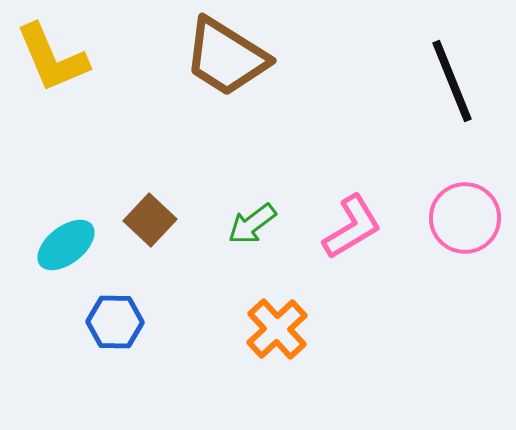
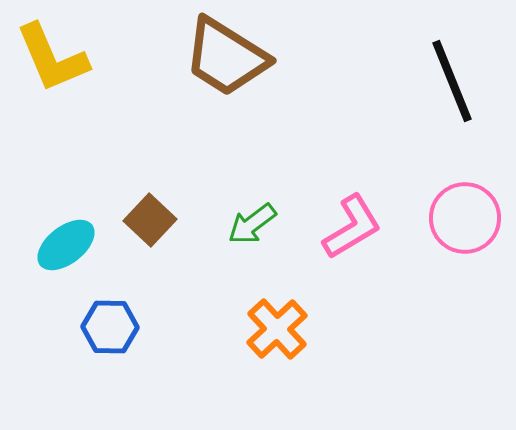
blue hexagon: moved 5 px left, 5 px down
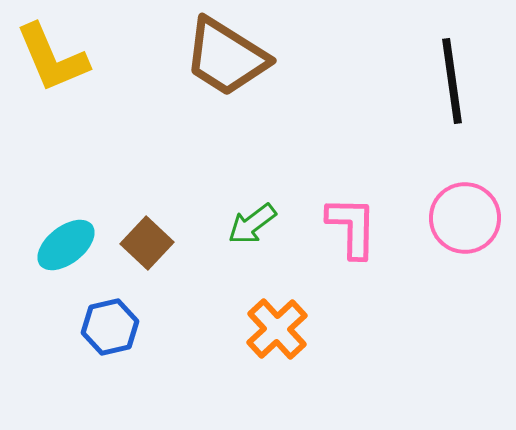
black line: rotated 14 degrees clockwise
brown square: moved 3 px left, 23 px down
pink L-shape: rotated 58 degrees counterclockwise
blue hexagon: rotated 14 degrees counterclockwise
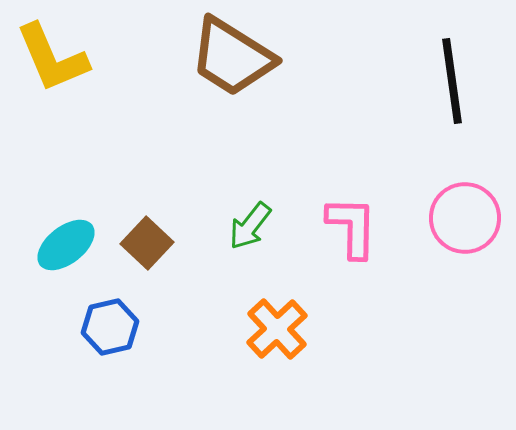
brown trapezoid: moved 6 px right
green arrow: moved 2 px left, 2 px down; rotated 15 degrees counterclockwise
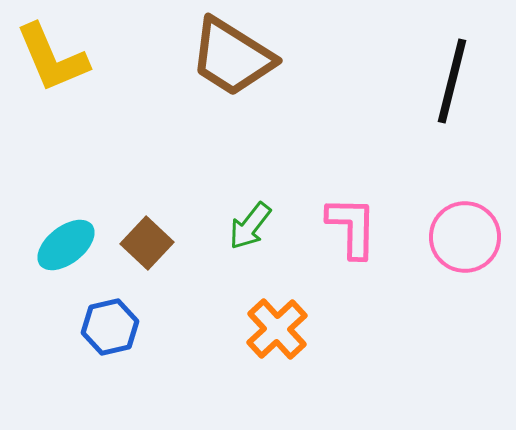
black line: rotated 22 degrees clockwise
pink circle: moved 19 px down
